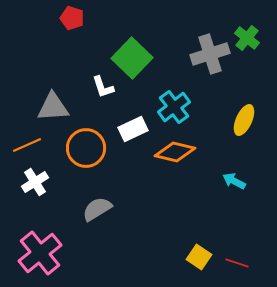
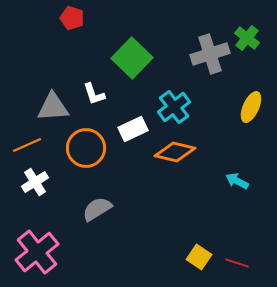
white L-shape: moved 9 px left, 7 px down
yellow ellipse: moved 7 px right, 13 px up
cyan arrow: moved 3 px right
pink cross: moved 3 px left, 1 px up
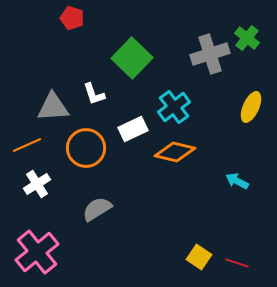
white cross: moved 2 px right, 2 px down
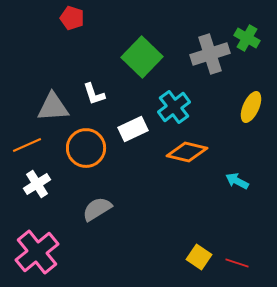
green cross: rotated 10 degrees counterclockwise
green square: moved 10 px right, 1 px up
orange diamond: moved 12 px right
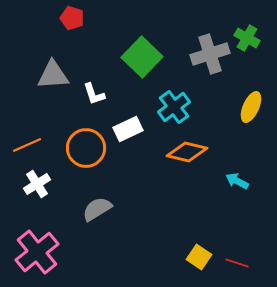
gray triangle: moved 32 px up
white rectangle: moved 5 px left
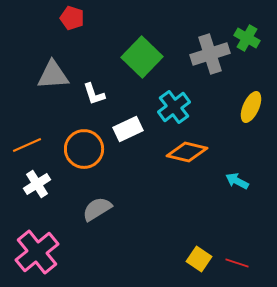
orange circle: moved 2 px left, 1 px down
yellow square: moved 2 px down
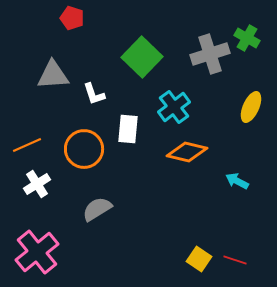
white rectangle: rotated 60 degrees counterclockwise
red line: moved 2 px left, 3 px up
